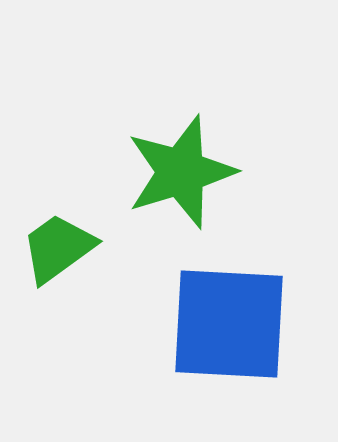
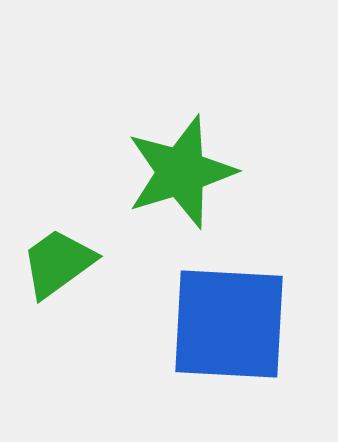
green trapezoid: moved 15 px down
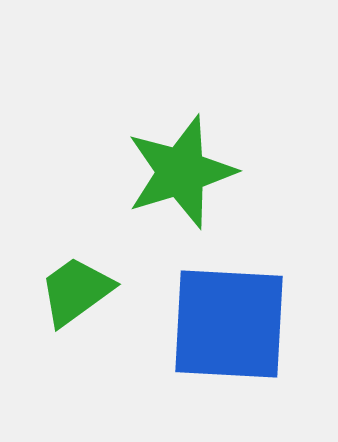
green trapezoid: moved 18 px right, 28 px down
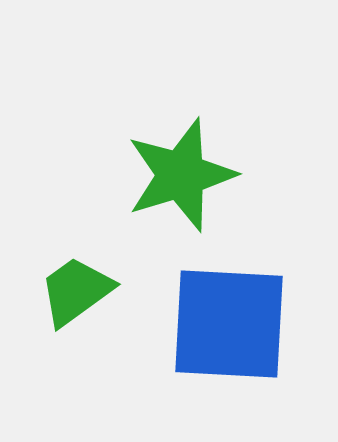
green star: moved 3 px down
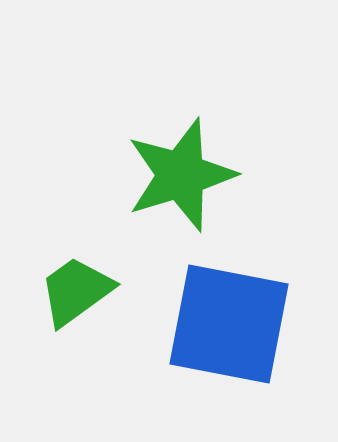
blue square: rotated 8 degrees clockwise
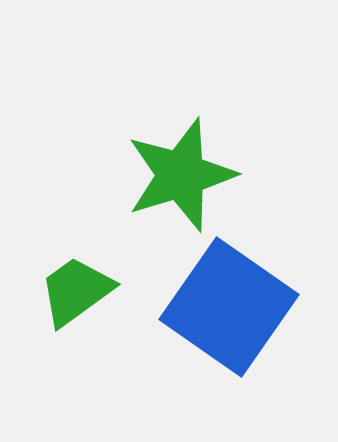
blue square: moved 17 px up; rotated 24 degrees clockwise
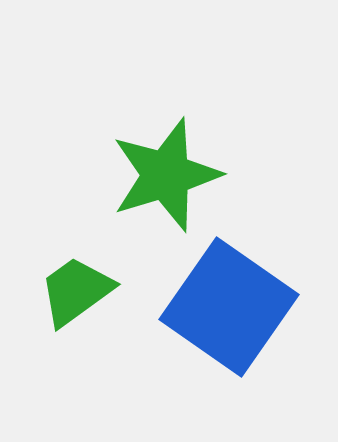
green star: moved 15 px left
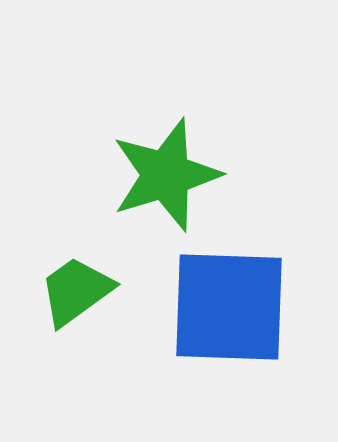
blue square: rotated 33 degrees counterclockwise
